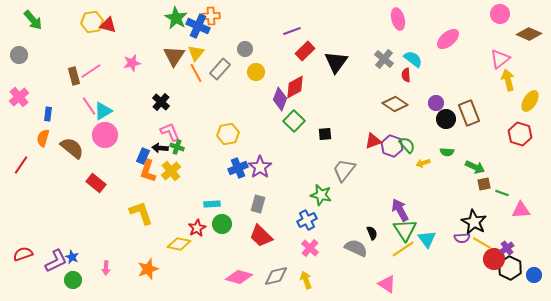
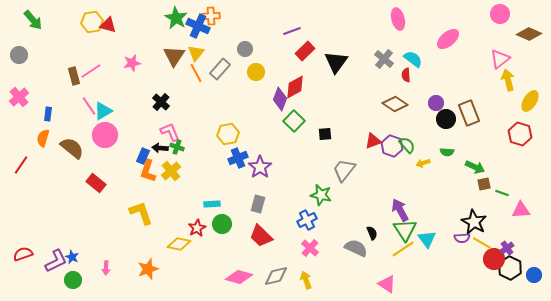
blue cross at (238, 168): moved 10 px up
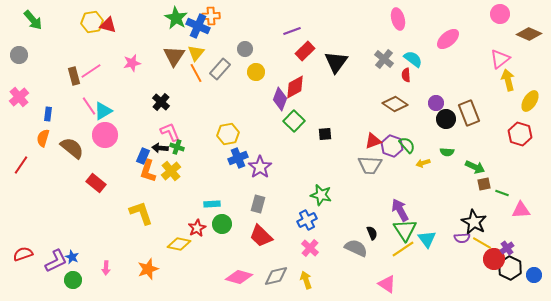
gray trapezoid at (344, 170): moved 26 px right, 5 px up; rotated 125 degrees counterclockwise
